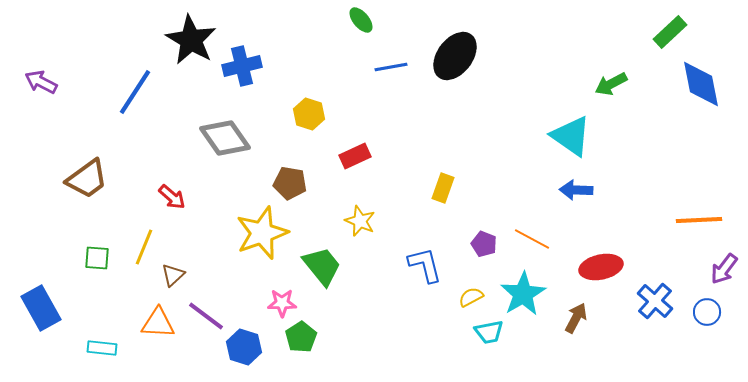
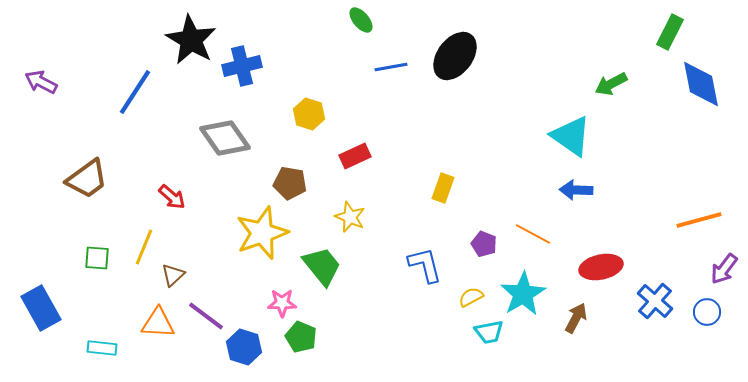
green rectangle at (670, 32): rotated 20 degrees counterclockwise
orange line at (699, 220): rotated 12 degrees counterclockwise
yellow star at (360, 221): moved 10 px left, 4 px up
orange line at (532, 239): moved 1 px right, 5 px up
green pentagon at (301, 337): rotated 16 degrees counterclockwise
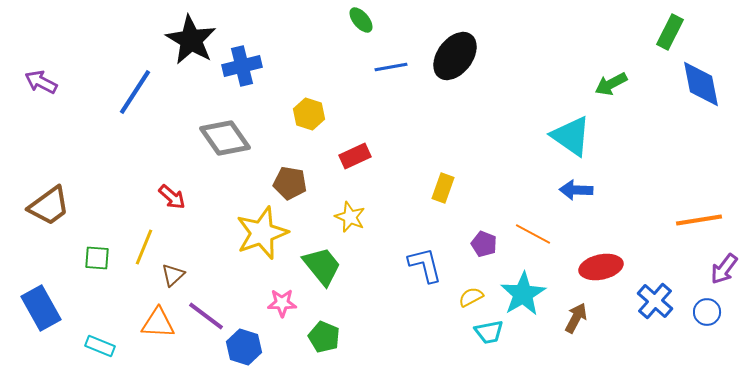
brown trapezoid at (87, 179): moved 38 px left, 27 px down
orange line at (699, 220): rotated 6 degrees clockwise
green pentagon at (301, 337): moved 23 px right
cyan rectangle at (102, 348): moved 2 px left, 2 px up; rotated 16 degrees clockwise
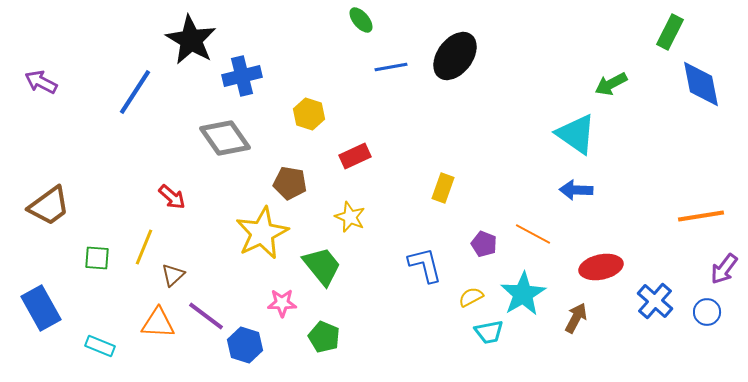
blue cross at (242, 66): moved 10 px down
cyan triangle at (571, 136): moved 5 px right, 2 px up
orange line at (699, 220): moved 2 px right, 4 px up
yellow star at (262, 233): rotated 6 degrees counterclockwise
blue hexagon at (244, 347): moved 1 px right, 2 px up
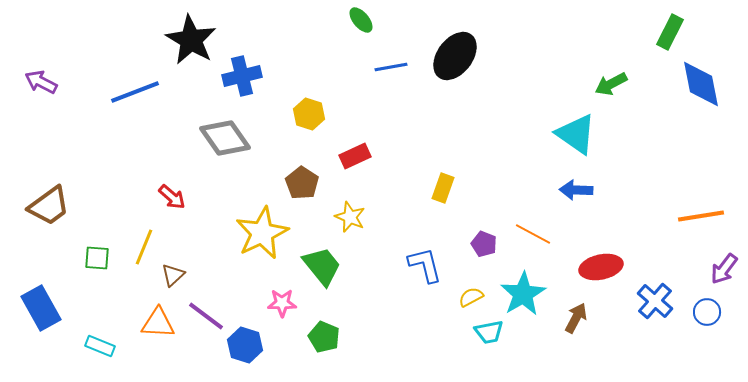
blue line at (135, 92): rotated 36 degrees clockwise
brown pentagon at (290, 183): moved 12 px right; rotated 24 degrees clockwise
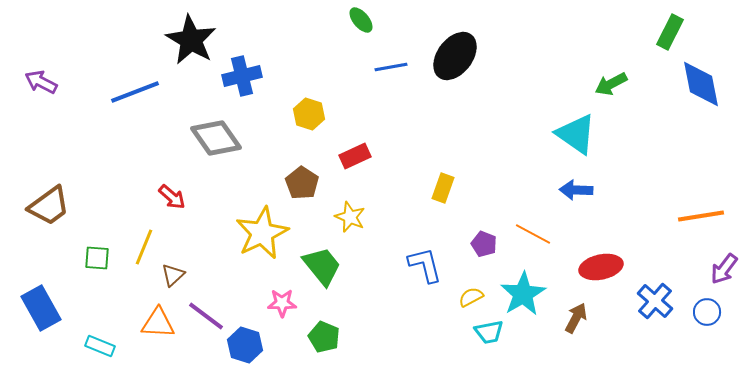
gray diamond at (225, 138): moved 9 px left
